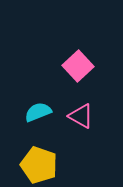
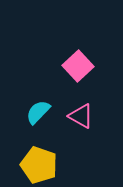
cyan semicircle: rotated 24 degrees counterclockwise
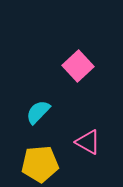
pink triangle: moved 7 px right, 26 px down
yellow pentagon: moved 1 px right, 1 px up; rotated 24 degrees counterclockwise
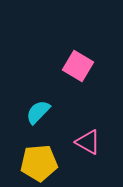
pink square: rotated 16 degrees counterclockwise
yellow pentagon: moved 1 px left, 1 px up
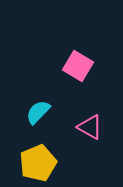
pink triangle: moved 2 px right, 15 px up
yellow pentagon: moved 1 px left; rotated 18 degrees counterclockwise
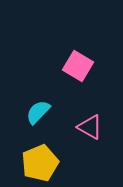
yellow pentagon: moved 2 px right
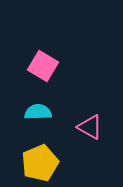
pink square: moved 35 px left
cyan semicircle: rotated 44 degrees clockwise
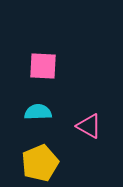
pink square: rotated 28 degrees counterclockwise
pink triangle: moved 1 px left, 1 px up
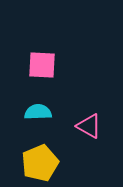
pink square: moved 1 px left, 1 px up
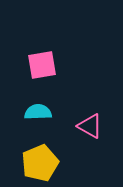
pink square: rotated 12 degrees counterclockwise
pink triangle: moved 1 px right
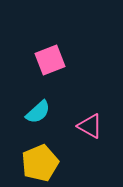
pink square: moved 8 px right, 5 px up; rotated 12 degrees counterclockwise
cyan semicircle: rotated 140 degrees clockwise
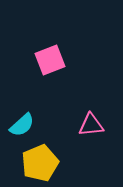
cyan semicircle: moved 16 px left, 13 px down
pink triangle: moved 1 px right, 1 px up; rotated 36 degrees counterclockwise
